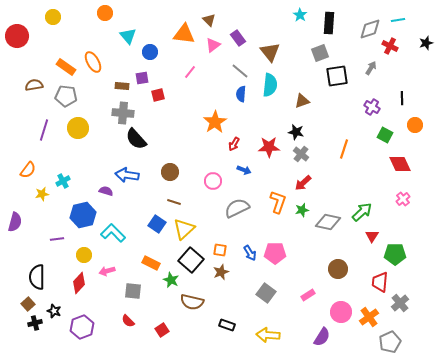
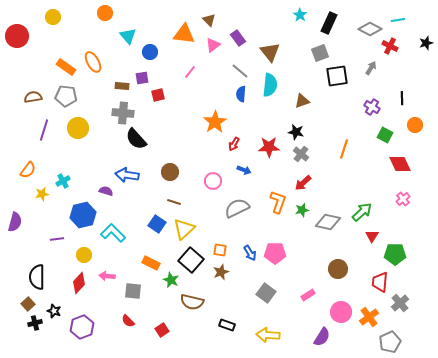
black rectangle at (329, 23): rotated 20 degrees clockwise
gray diamond at (370, 29): rotated 45 degrees clockwise
brown semicircle at (34, 85): moved 1 px left, 12 px down
pink arrow at (107, 271): moved 5 px down; rotated 21 degrees clockwise
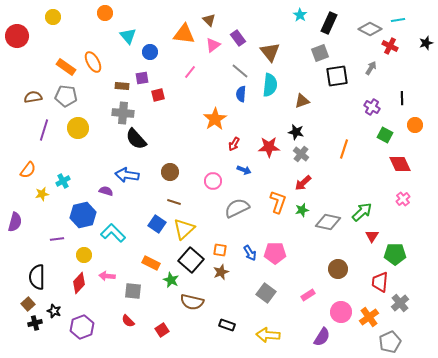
orange star at (215, 122): moved 3 px up
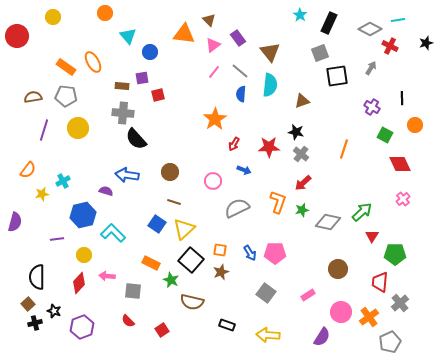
pink line at (190, 72): moved 24 px right
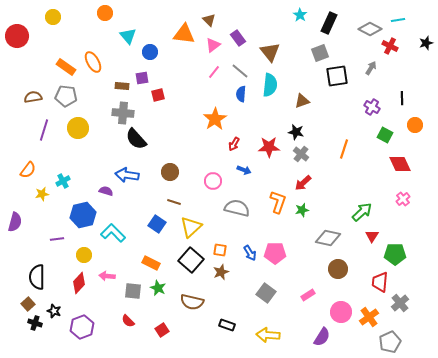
gray semicircle at (237, 208): rotated 40 degrees clockwise
gray diamond at (328, 222): moved 16 px down
yellow triangle at (184, 229): moved 7 px right, 2 px up
green star at (171, 280): moved 13 px left, 8 px down
black cross at (35, 323): rotated 32 degrees clockwise
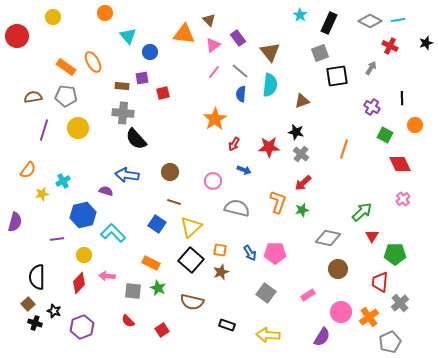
gray diamond at (370, 29): moved 8 px up
red square at (158, 95): moved 5 px right, 2 px up
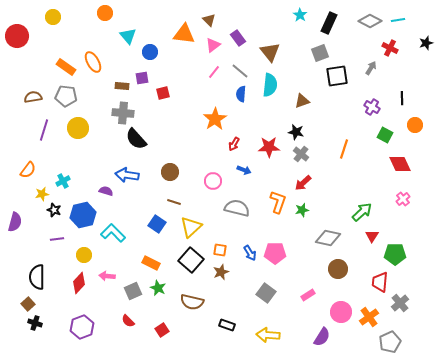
red cross at (390, 46): moved 2 px down
gray square at (133, 291): rotated 30 degrees counterclockwise
black star at (54, 311): moved 101 px up
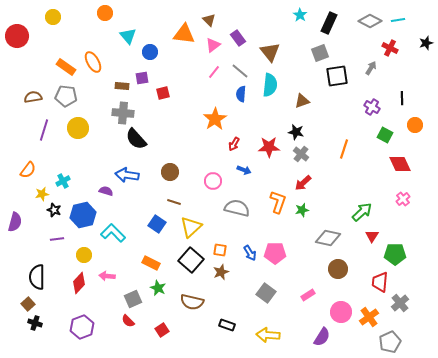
gray square at (133, 291): moved 8 px down
